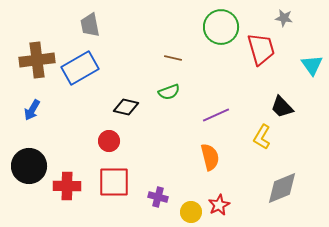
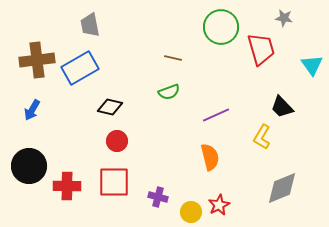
black diamond: moved 16 px left
red circle: moved 8 px right
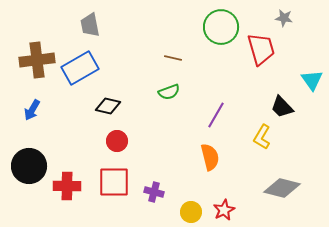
cyan triangle: moved 15 px down
black diamond: moved 2 px left, 1 px up
purple line: rotated 36 degrees counterclockwise
gray diamond: rotated 36 degrees clockwise
purple cross: moved 4 px left, 5 px up
red star: moved 5 px right, 5 px down
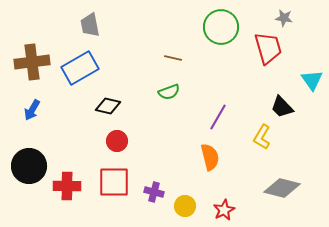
red trapezoid: moved 7 px right, 1 px up
brown cross: moved 5 px left, 2 px down
purple line: moved 2 px right, 2 px down
yellow circle: moved 6 px left, 6 px up
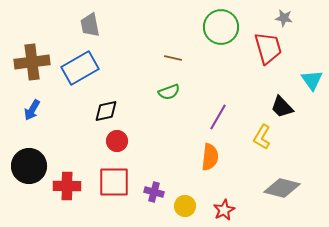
black diamond: moved 2 px left, 5 px down; rotated 25 degrees counterclockwise
orange semicircle: rotated 20 degrees clockwise
